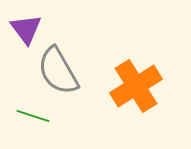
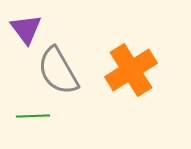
orange cross: moved 5 px left, 16 px up
green line: rotated 20 degrees counterclockwise
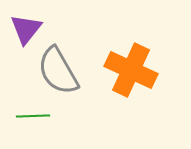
purple triangle: rotated 16 degrees clockwise
orange cross: rotated 33 degrees counterclockwise
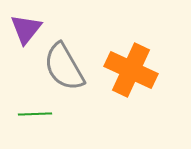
gray semicircle: moved 6 px right, 4 px up
green line: moved 2 px right, 2 px up
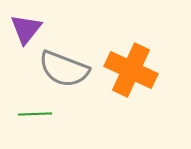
gray semicircle: moved 2 px down; rotated 39 degrees counterclockwise
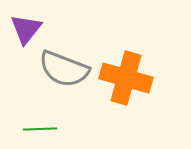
orange cross: moved 5 px left, 8 px down; rotated 9 degrees counterclockwise
green line: moved 5 px right, 15 px down
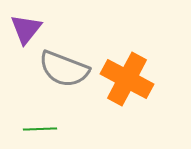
orange cross: moved 1 px right, 1 px down; rotated 12 degrees clockwise
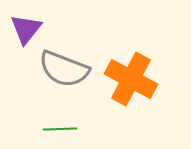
orange cross: moved 4 px right
green line: moved 20 px right
